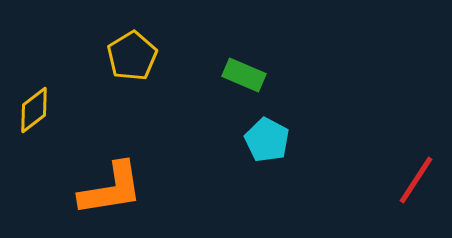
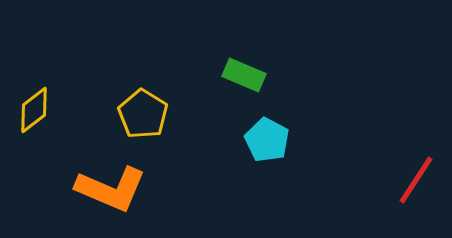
yellow pentagon: moved 11 px right, 58 px down; rotated 9 degrees counterclockwise
orange L-shape: rotated 32 degrees clockwise
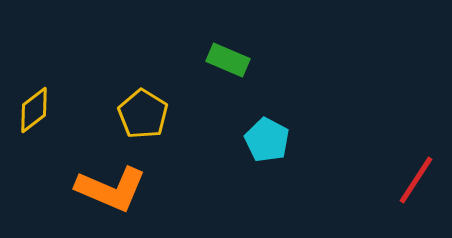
green rectangle: moved 16 px left, 15 px up
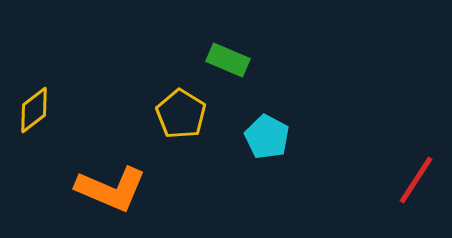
yellow pentagon: moved 38 px right
cyan pentagon: moved 3 px up
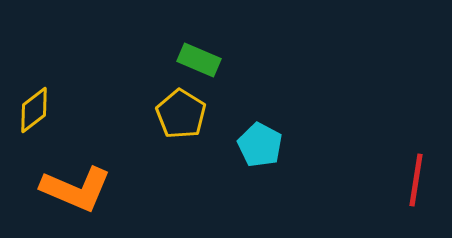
green rectangle: moved 29 px left
cyan pentagon: moved 7 px left, 8 px down
red line: rotated 24 degrees counterclockwise
orange L-shape: moved 35 px left
